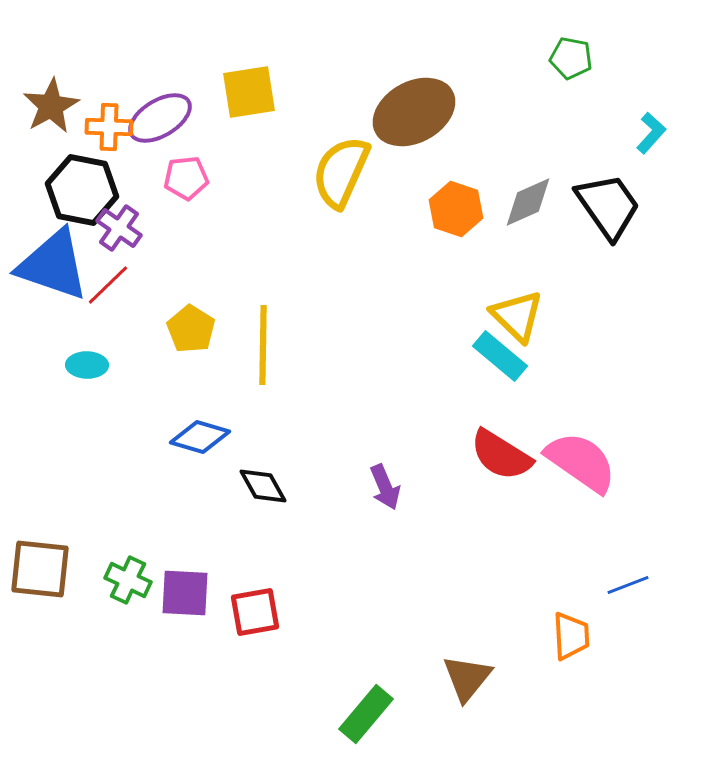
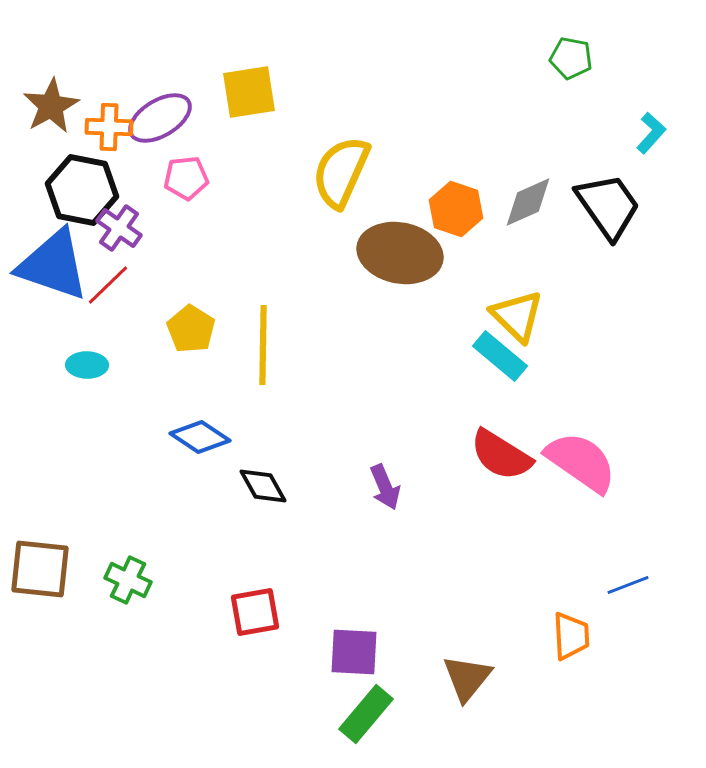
brown ellipse: moved 14 px left, 141 px down; rotated 40 degrees clockwise
blue diamond: rotated 18 degrees clockwise
purple square: moved 169 px right, 59 px down
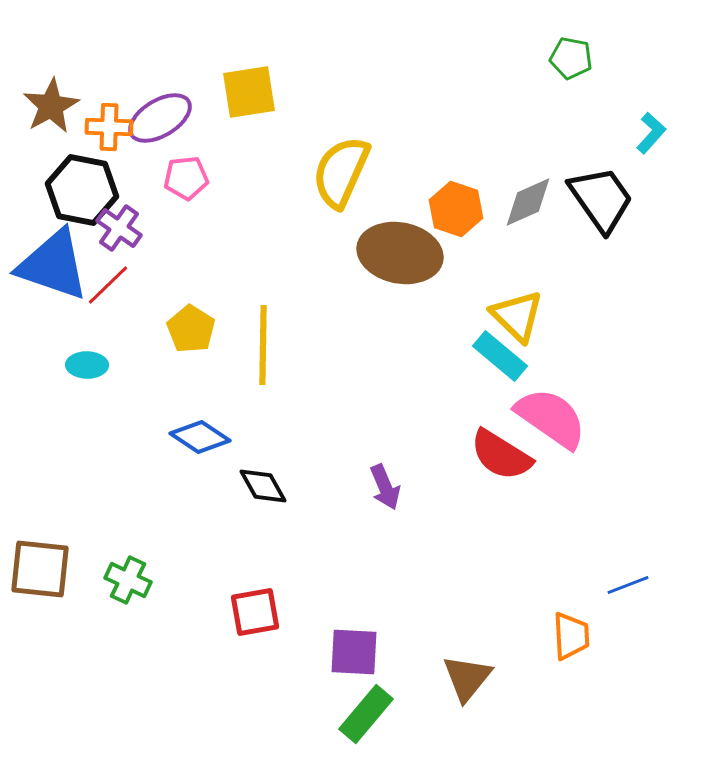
black trapezoid: moved 7 px left, 7 px up
pink semicircle: moved 30 px left, 44 px up
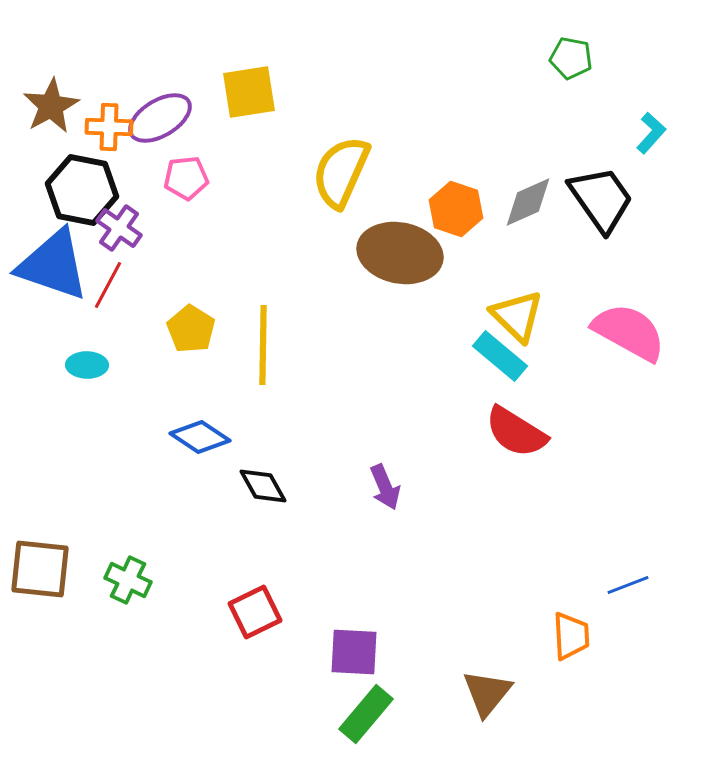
red line: rotated 18 degrees counterclockwise
pink semicircle: moved 78 px right, 86 px up; rotated 6 degrees counterclockwise
red semicircle: moved 15 px right, 23 px up
red square: rotated 16 degrees counterclockwise
brown triangle: moved 20 px right, 15 px down
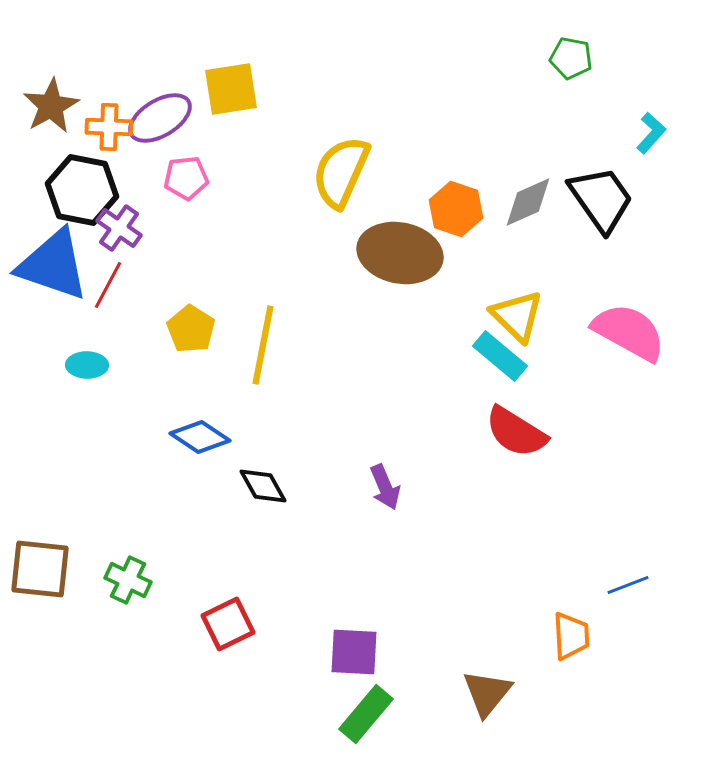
yellow square: moved 18 px left, 3 px up
yellow line: rotated 10 degrees clockwise
red square: moved 27 px left, 12 px down
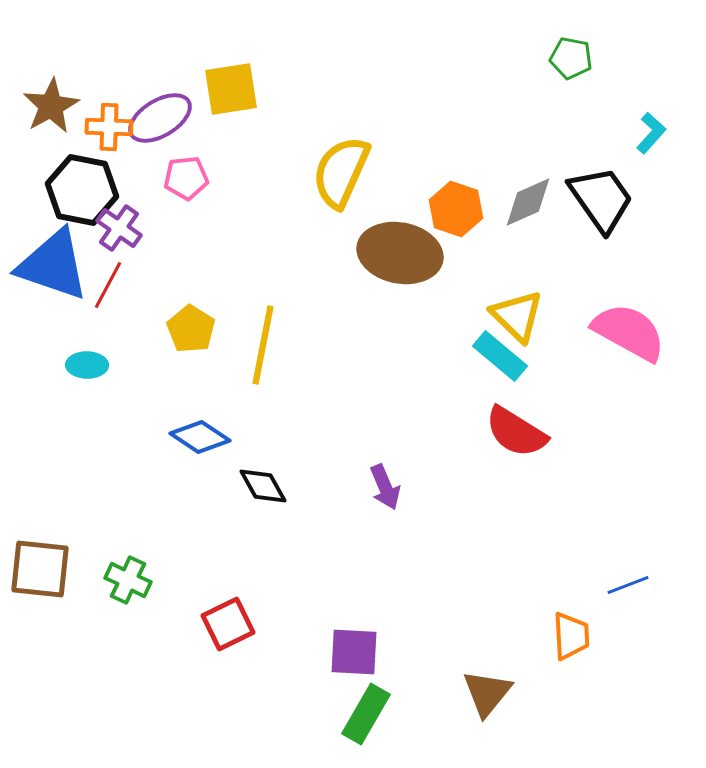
green rectangle: rotated 10 degrees counterclockwise
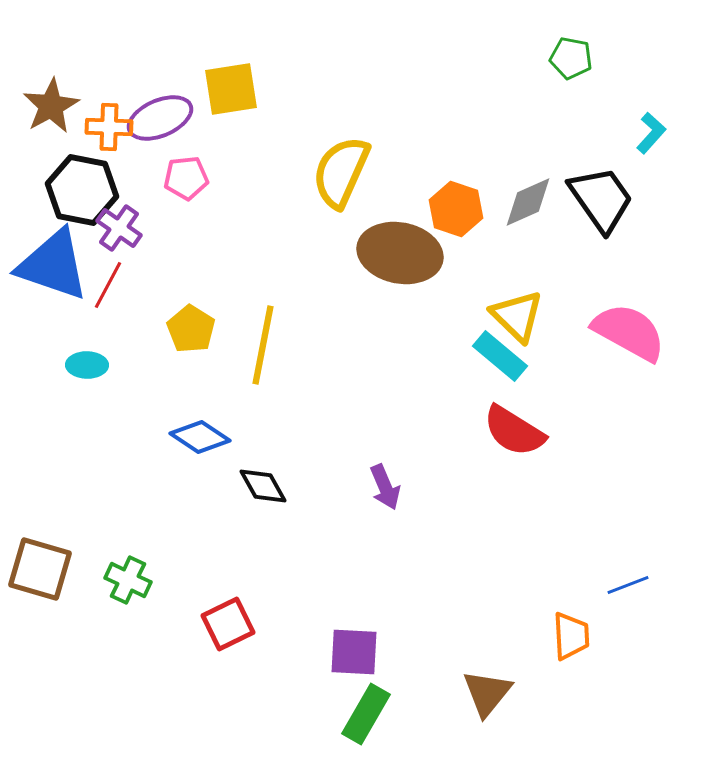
purple ellipse: rotated 8 degrees clockwise
red semicircle: moved 2 px left, 1 px up
brown square: rotated 10 degrees clockwise
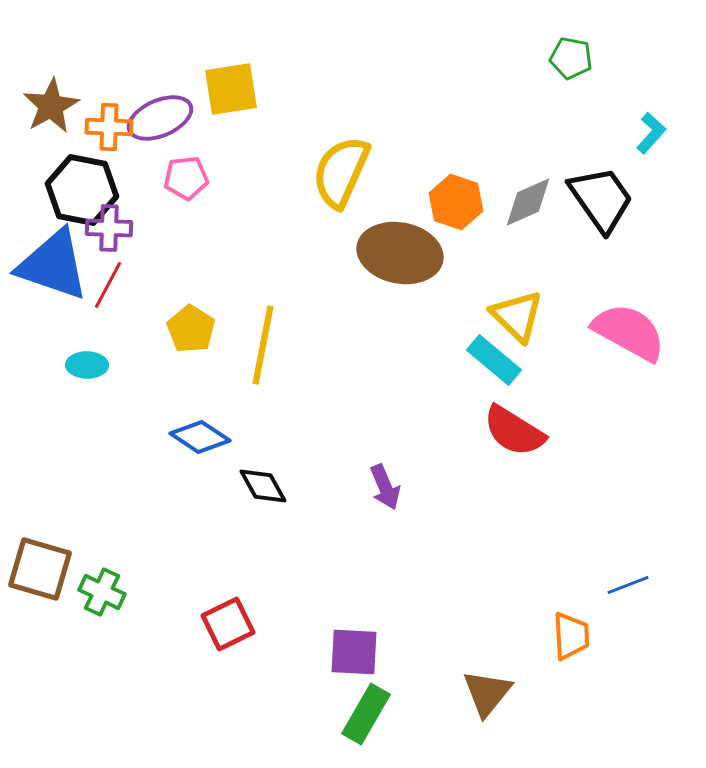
orange hexagon: moved 7 px up
purple cross: moved 10 px left; rotated 33 degrees counterclockwise
cyan rectangle: moved 6 px left, 4 px down
green cross: moved 26 px left, 12 px down
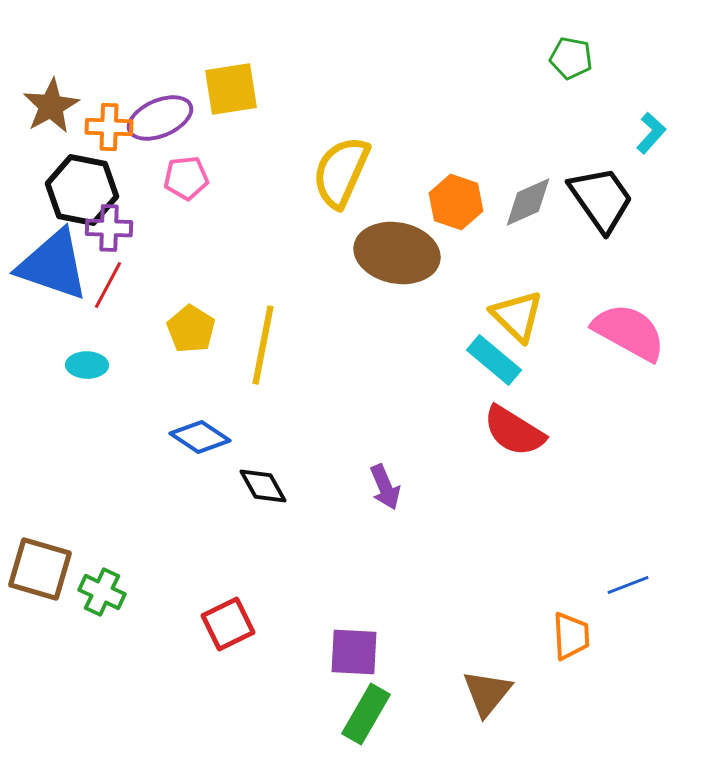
brown ellipse: moved 3 px left
